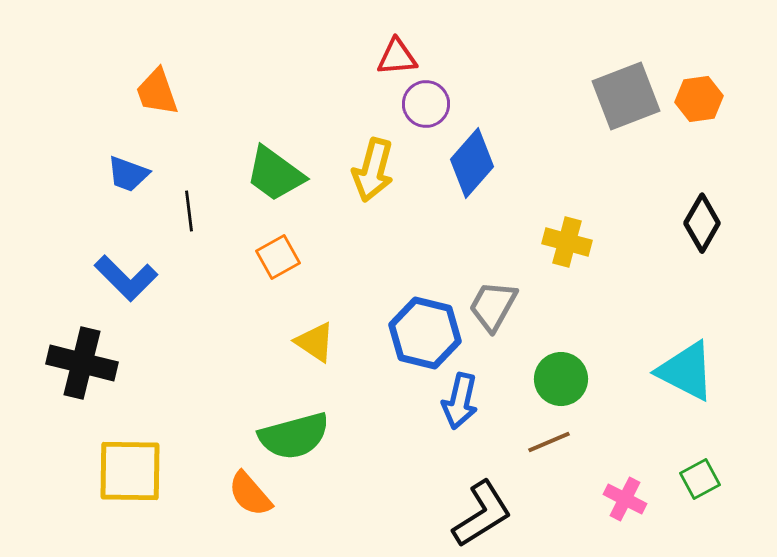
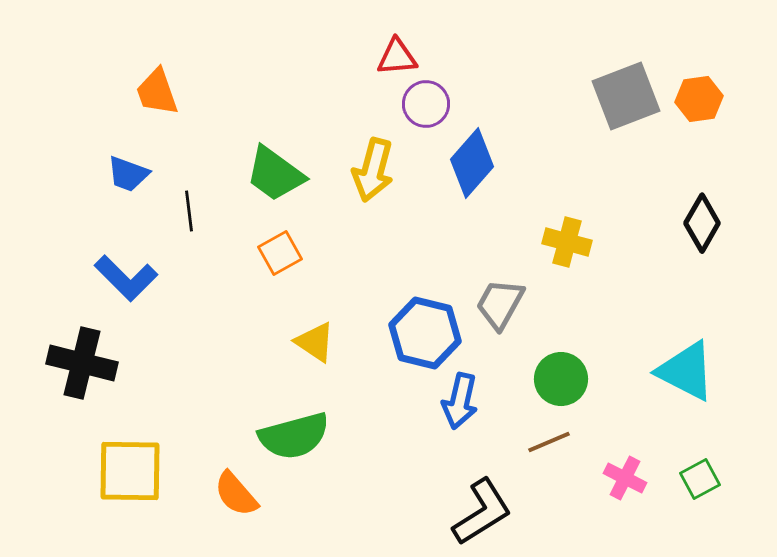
orange square: moved 2 px right, 4 px up
gray trapezoid: moved 7 px right, 2 px up
orange semicircle: moved 14 px left
pink cross: moved 21 px up
black L-shape: moved 2 px up
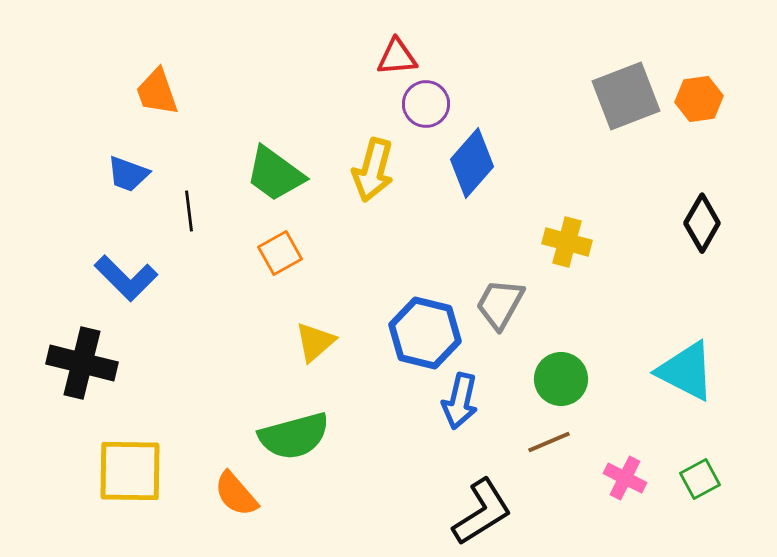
yellow triangle: rotated 45 degrees clockwise
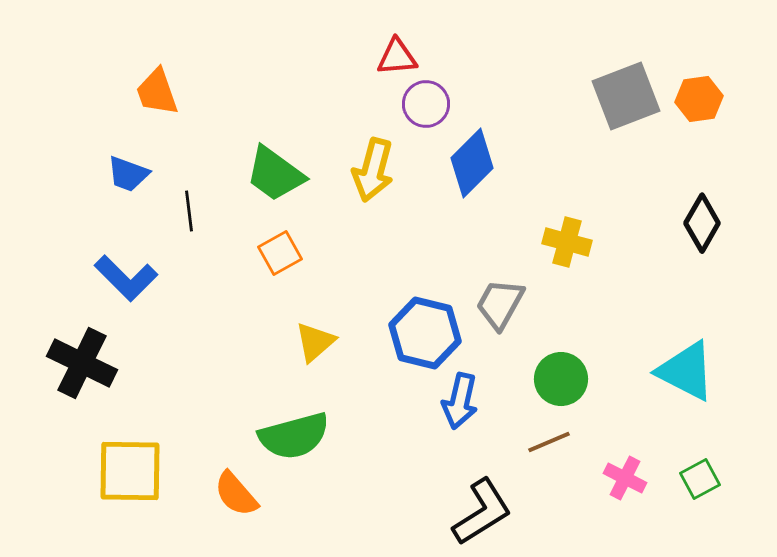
blue diamond: rotated 4 degrees clockwise
black cross: rotated 12 degrees clockwise
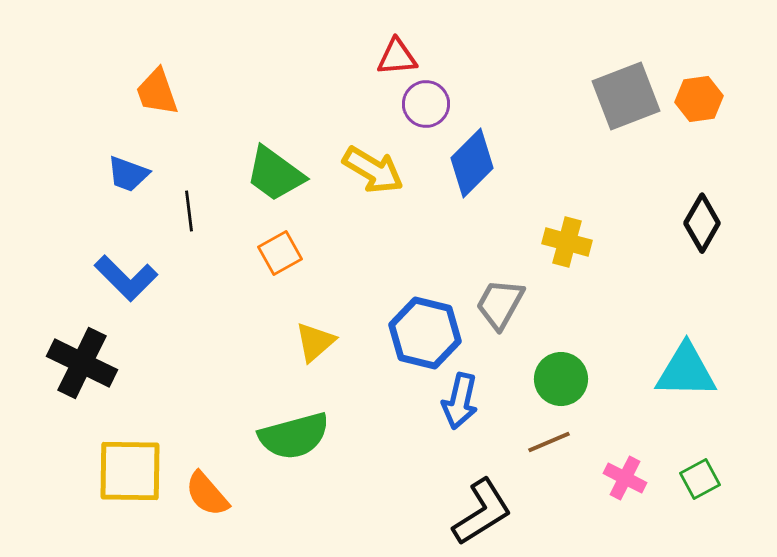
yellow arrow: rotated 74 degrees counterclockwise
cyan triangle: rotated 26 degrees counterclockwise
orange semicircle: moved 29 px left
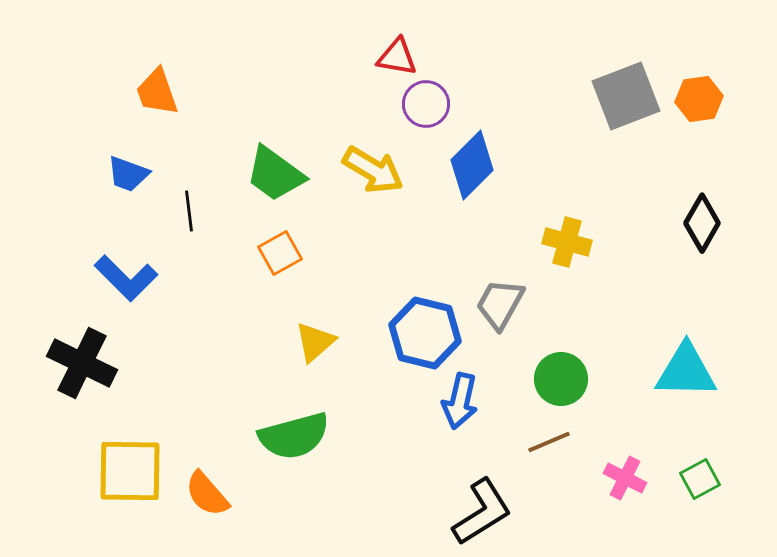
red triangle: rotated 15 degrees clockwise
blue diamond: moved 2 px down
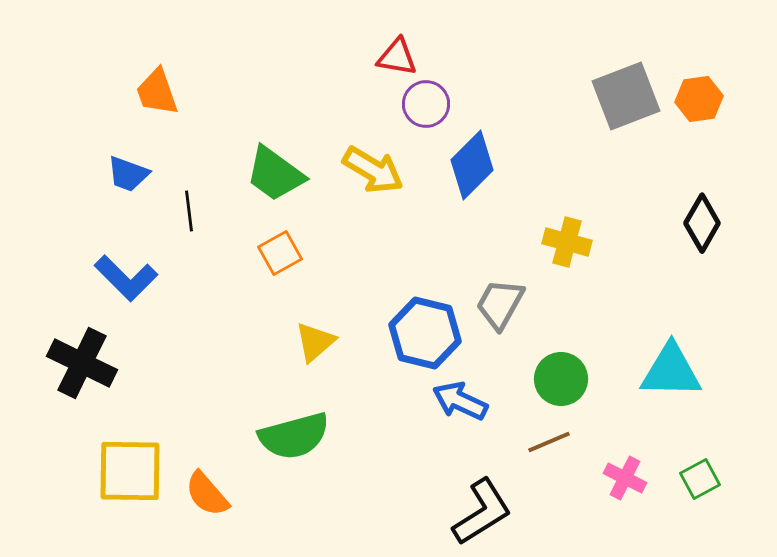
cyan triangle: moved 15 px left
blue arrow: rotated 102 degrees clockwise
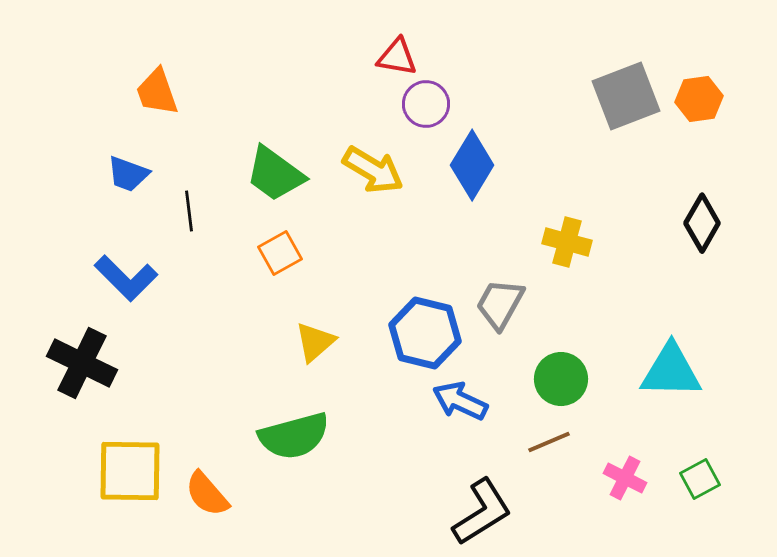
blue diamond: rotated 14 degrees counterclockwise
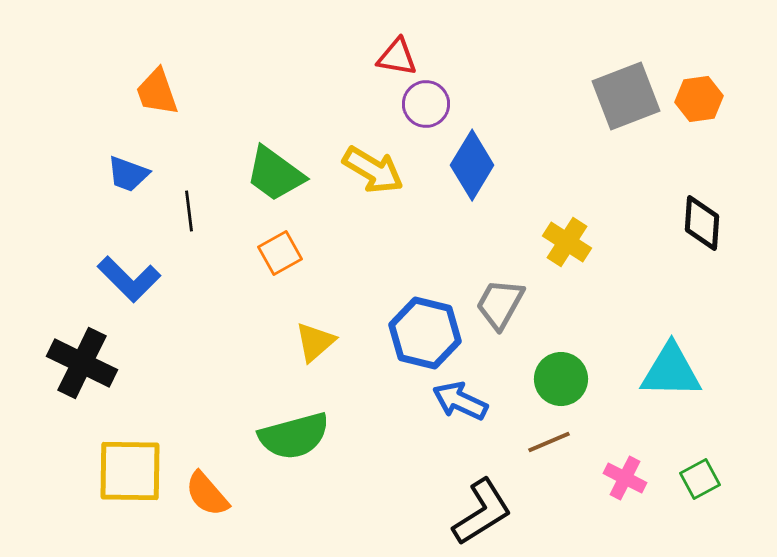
black diamond: rotated 26 degrees counterclockwise
yellow cross: rotated 18 degrees clockwise
blue L-shape: moved 3 px right, 1 px down
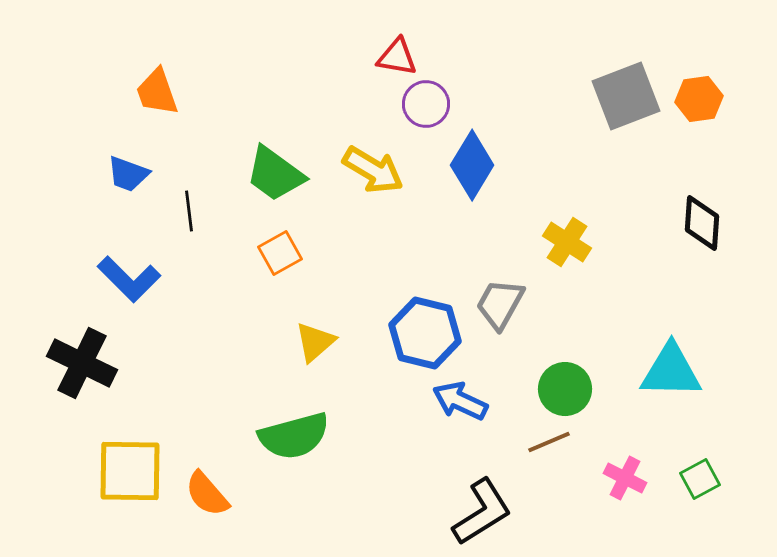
green circle: moved 4 px right, 10 px down
